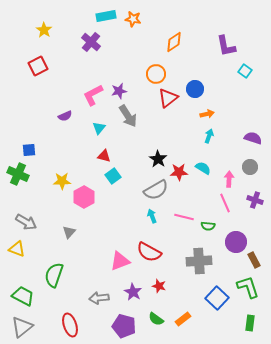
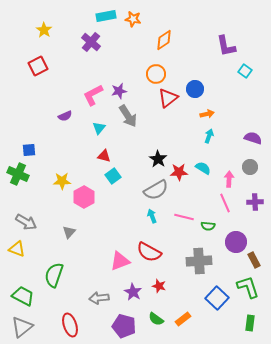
orange diamond at (174, 42): moved 10 px left, 2 px up
purple cross at (255, 200): moved 2 px down; rotated 21 degrees counterclockwise
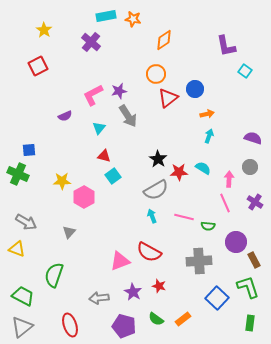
purple cross at (255, 202): rotated 35 degrees clockwise
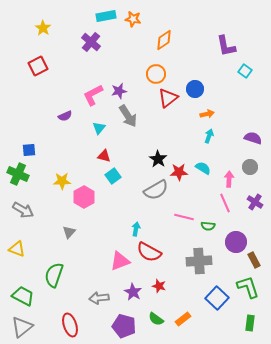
yellow star at (44, 30): moved 1 px left, 2 px up
cyan arrow at (152, 216): moved 16 px left, 13 px down; rotated 32 degrees clockwise
gray arrow at (26, 222): moved 3 px left, 12 px up
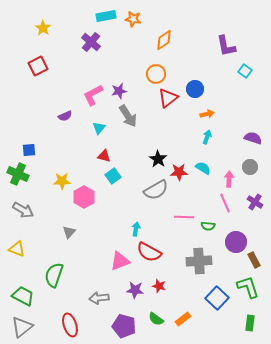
cyan arrow at (209, 136): moved 2 px left, 1 px down
pink line at (184, 217): rotated 12 degrees counterclockwise
purple star at (133, 292): moved 2 px right, 2 px up; rotated 24 degrees counterclockwise
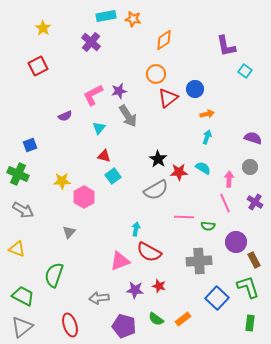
blue square at (29, 150): moved 1 px right, 5 px up; rotated 16 degrees counterclockwise
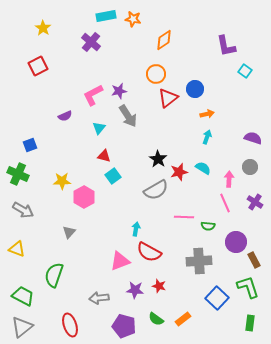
red star at (179, 172): rotated 12 degrees counterclockwise
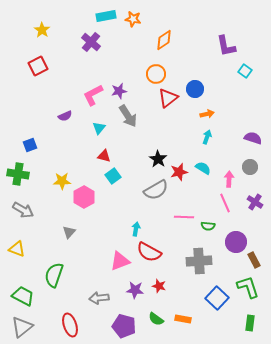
yellow star at (43, 28): moved 1 px left, 2 px down
green cross at (18, 174): rotated 15 degrees counterclockwise
orange rectangle at (183, 319): rotated 49 degrees clockwise
